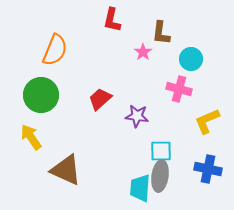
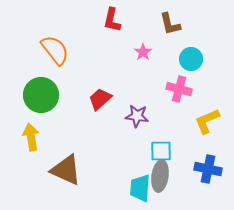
brown L-shape: moved 9 px right, 9 px up; rotated 20 degrees counterclockwise
orange semicircle: rotated 60 degrees counterclockwise
yellow arrow: rotated 24 degrees clockwise
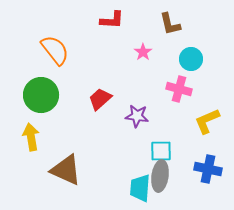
red L-shape: rotated 100 degrees counterclockwise
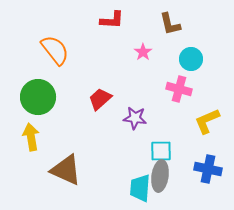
green circle: moved 3 px left, 2 px down
purple star: moved 2 px left, 2 px down
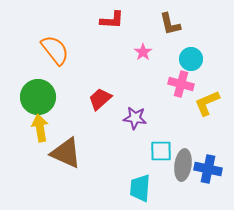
pink cross: moved 2 px right, 5 px up
yellow L-shape: moved 18 px up
yellow arrow: moved 9 px right, 9 px up
brown triangle: moved 17 px up
gray ellipse: moved 23 px right, 11 px up
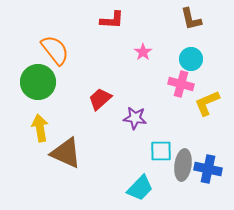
brown L-shape: moved 21 px right, 5 px up
green circle: moved 15 px up
cyan trapezoid: rotated 140 degrees counterclockwise
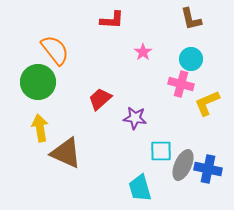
gray ellipse: rotated 16 degrees clockwise
cyan trapezoid: rotated 120 degrees clockwise
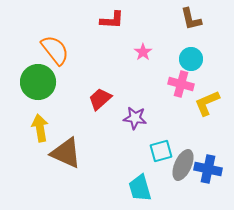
cyan square: rotated 15 degrees counterclockwise
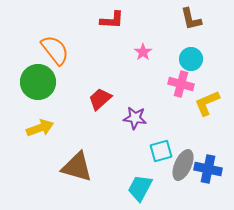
yellow arrow: rotated 80 degrees clockwise
brown triangle: moved 11 px right, 14 px down; rotated 8 degrees counterclockwise
cyan trapezoid: rotated 44 degrees clockwise
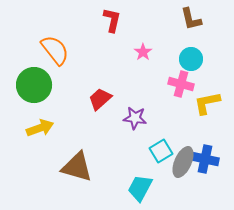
red L-shape: rotated 80 degrees counterclockwise
green circle: moved 4 px left, 3 px down
yellow L-shape: rotated 12 degrees clockwise
cyan square: rotated 15 degrees counterclockwise
gray ellipse: moved 3 px up
blue cross: moved 3 px left, 10 px up
